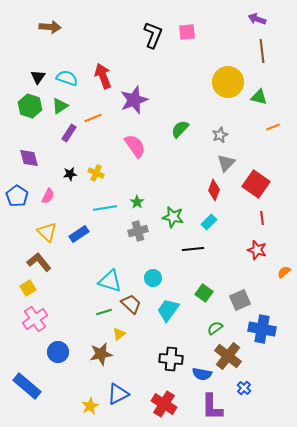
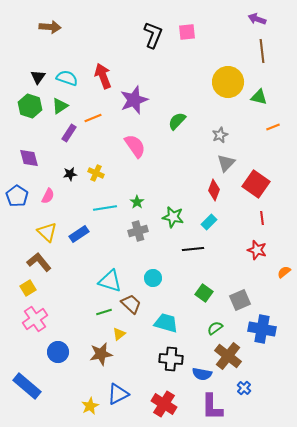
green semicircle at (180, 129): moved 3 px left, 8 px up
cyan trapezoid at (168, 310): moved 2 px left, 13 px down; rotated 70 degrees clockwise
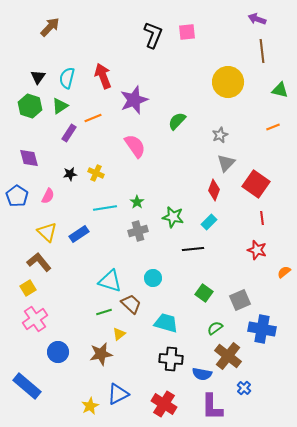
brown arrow at (50, 27): rotated 50 degrees counterclockwise
cyan semicircle at (67, 78): rotated 95 degrees counterclockwise
green triangle at (259, 97): moved 21 px right, 7 px up
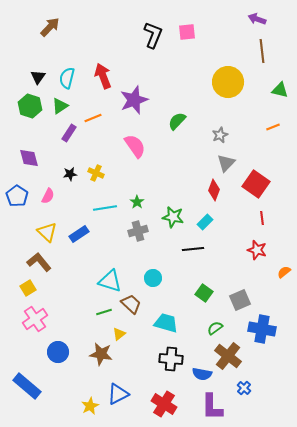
cyan rectangle at (209, 222): moved 4 px left
brown star at (101, 354): rotated 20 degrees clockwise
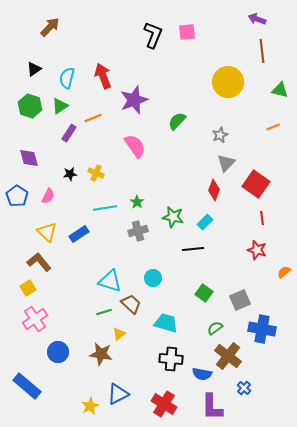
black triangle at (38, 77): moved 4 px left, 8 px up; rotated 21 degrees clockwise
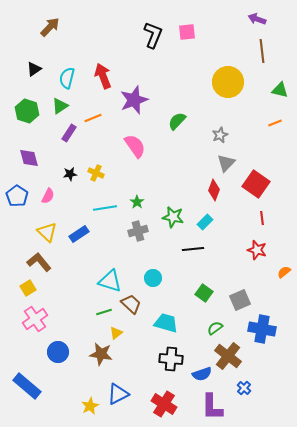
green hexagon at (30, 106): moved 3 px left, 5 px down
orange line at (273, 127): moved 2 px right, 4 px up
yellow triangle at (119, 334): moved 3 px left, 1 px up
blue semicircle at (202, 374): rotated 30 degrees counterclockwise
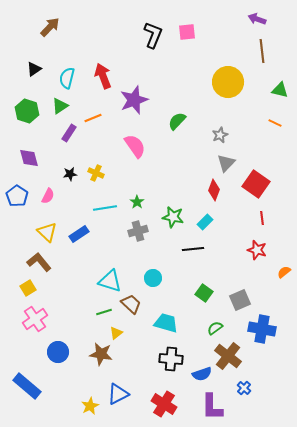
orange line at (275, 123): rotated 48 degrees clockwise
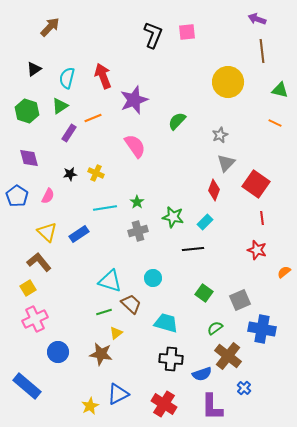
pink cross at (35, 319): rotated 10 degrees clockwise
